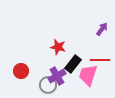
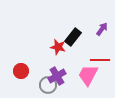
black rectangle: moved 27 px up
pink trapezoid: rotated 10 degrees clockwise
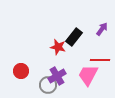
black rectangle: moved 1 px right
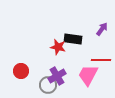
black rectangle: moved 1 px left, 2 px down; rotated 60 degrees clockwise
red line: moved 1 px right
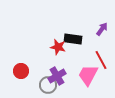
red line: rotated 60 degrees clockwise
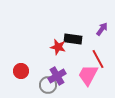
red line: moved 3 px left, 1 px up
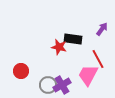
red star: moved 1 px right
purple cross: moved 5 px right, 9 px down
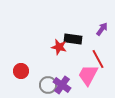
purple cross: rotated 24 degrees counterclockwise
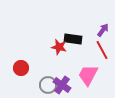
purple arrow: moved 1 px right, 1 px down
red line: moved 4 px right, 9 px up
red circle: moved 3 px up
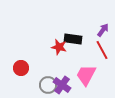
pink trapezoid: moved 2 px left
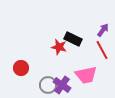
black rectangle: rotated 18 degrees clockwise
pink trapezoid: rotated 130 degrees counterclockwise
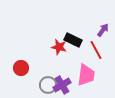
black rectangle: moved 1 px down
red line: moved 6 px left
pink trapezoid: rotated 70 degrees counterclockwise
purple cross: rotated 24 degrees clockwise
